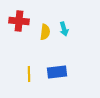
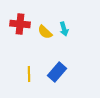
red cross: moved 1 px right, 3 px down
yellow semicircle: rotated 126 degrees clockwise
blue rectangle: rotated 42 degrees counterclockwise
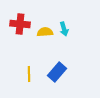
yellow semicircle: rotated 133 degrees clockwise
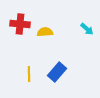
cyan arrow: moved 23 px right; rotated 32 degrees counterclockwise
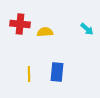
blue rectangle: rotated 36 degrees counterclockwise
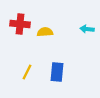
cyan arrow: rotated 144 degrees clockwise
yellow line: moved 2 px left, 2 px up; rotated 28 degrees clockwise
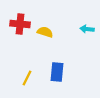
yellow semicircle: rotated 21 degrees clockwise
yellow line: moved 6 px down
